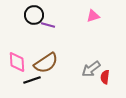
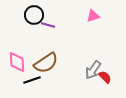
gray arrow: moved 2 px right, 1 px down; rotated 18 degrees counterclockwise
red semicircle: rotated 128 degrees clockwise
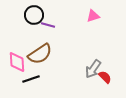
brown semicircle: moved 6 px left, 9 px up
gray arrow: moved 1 px up
black line: moved 1 px left, 1 px up
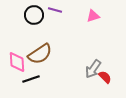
purple line: moved 7 px right, 15 px up
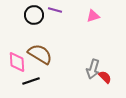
brown semicircle: rotated 115 degrees counterclockwise
gray arrow: rotated 18 degrees counterclockwise
black line: moved 2 px down
